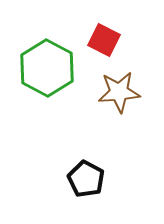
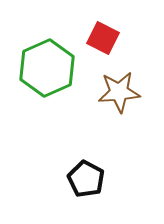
red square: moved 1 px left, 2 px up
green hexagon: rotated 8 degrees clockwise
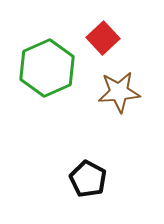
red square: rotated 20 degrees clockwise
black pentagon: moved 2 px right
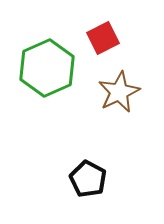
red square: rotated 16 degrees clockwise
brown star: rotated 21 degrees counterclockwise
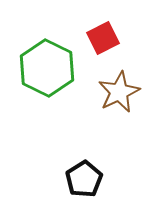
green hexagon: rotated 10 degrees counterclockwise
black pentagon: moved 4 px left; rotated 12 degrees clockwise
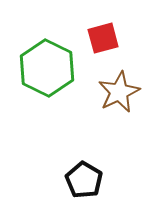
red square: rotated 12 degrees clockwise
black pentagon: moved 1 px down; rotated 9 degrees counterclockwise
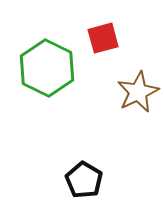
brown star: moved 19 px right
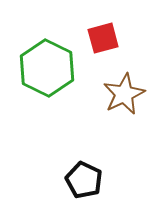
brown star: moved 14 px left, 2 px down
black pentagon: rotated 6 degrees counterclockwise
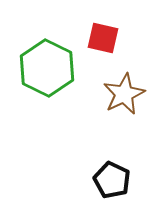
red square: rotated 28 degrees clockwise
black pentagon: moved 28 px right
